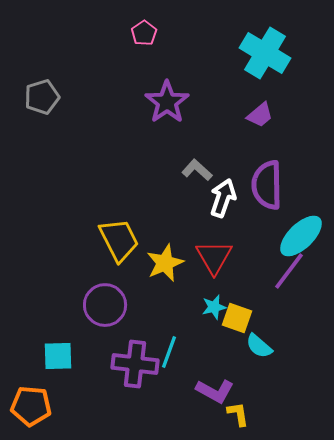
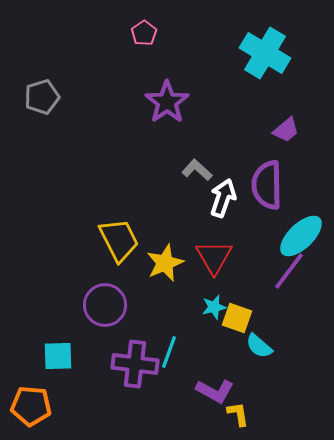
purple trapezoid: moved 26 px right, 15 px down
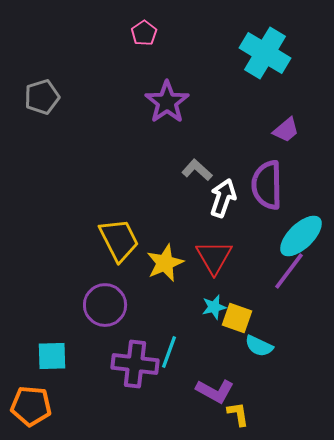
cyan semicircle: rotated 16 degrees counterclockwise
cyan square: moved 6 px left
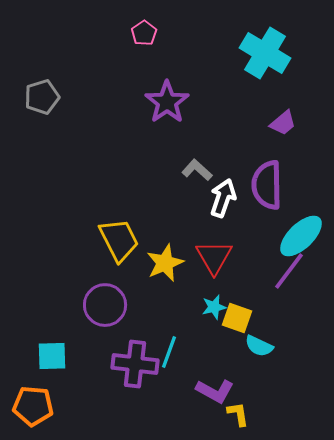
purple trapezoid: moved 3 px left, 7 px up
orange pentagon: moved 2 px right
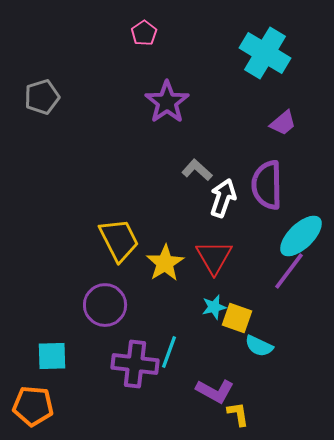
yellow star: rotated 9 degrees counterclockwise
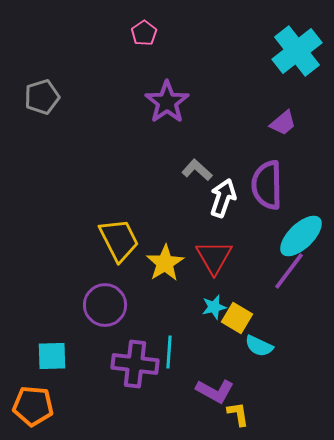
cyan cross: moved 32 px right, 2 px up; rotated 21 degrees clockwise
yellow square: rotated 12 degrees clockwise
cyan line: rotated 16 degrees counterclockwise
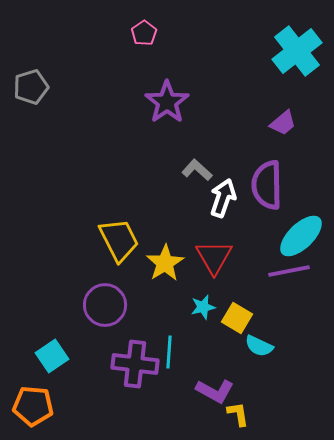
gray pentagon: moved 11 px left, 10 px up
purple line: rotated 42 degrees clockwise
cyan star: moved 11 px left
cyan square: rotated 32 degrees counterclockwise
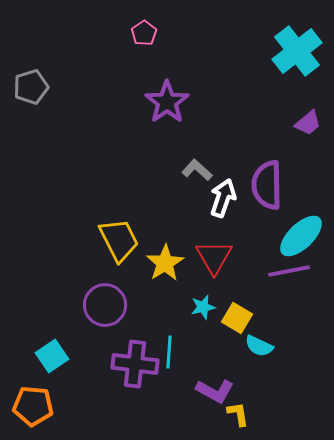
purple trapezoid: moved 25 px right
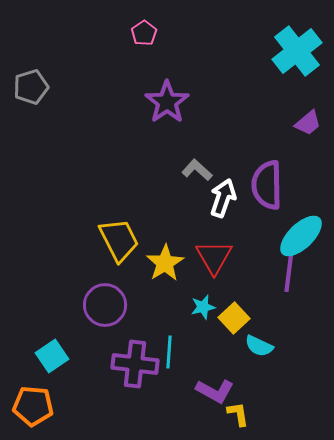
purple line: rotated 72 degrees counterclockwise
yellow square: moved 3 px left; rotated 16 degrees clockwise
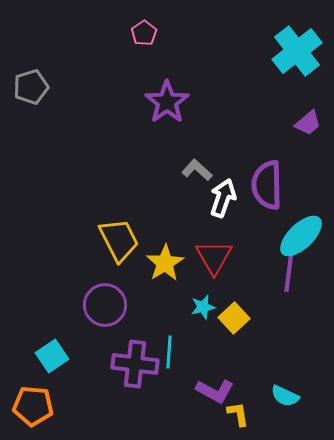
cyan semicircle: moved 26 px right, 50 px down
